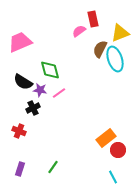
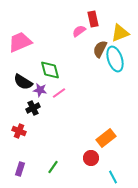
red circle: moved 27 px left, 8 px down
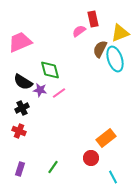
black cross: moved 11 px left
